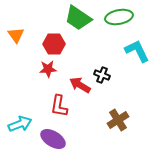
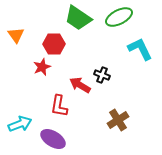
green ellipse: rotated 16 degrees counterclockwise
cyan L-shape: moved 3 px right, 2 px up
red star: moved 6 px left, 2 px up; rotated 18 degrees counterclockwise
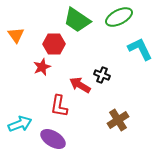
green trapezoid: moved 1 px left, 2 px down
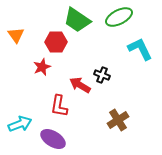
red hexagon: moved 2 px right, 2 px up
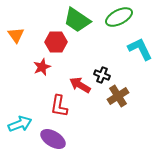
brown cross: moved 24 px up
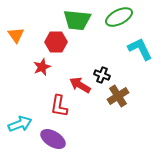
green trapezoid: rotated 28 degrees counterclockwise
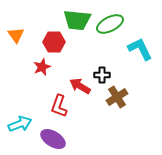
green ellipse: moved 9 px left, 7 px down
red hexagon: moved 2 px left
black cross: rotated 21 degrees counterclockwise
red arrow: moved 1 px down
brown cross: moved 1 px left, 1 px down
red L-shape: rotated 10 degrees clockwise
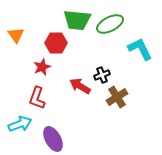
red hexagon: moved 2 px right, 1 px down
black cross: rotated 21 degrees counterclockwise
red L-shape: moved 22 px left, 8 px up
purple ellipse: rotated 30 degrees clockwise
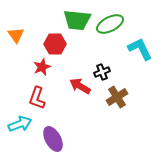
red hexagon: moved 1 px left, 1 px down
black cross: moved 3 px up
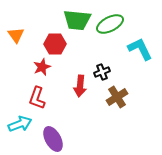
red arrow: rotated 115 degrees counterclockwise
